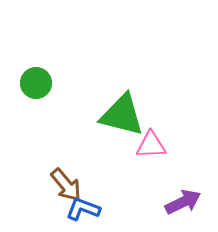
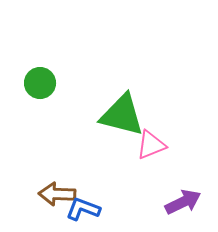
green circle: moved 4 px right
pink triangle: rotated 20 degrees counterclockwise
brown arrow: moved 9 px left, 9 px down; rotated 132 degrees clockwise
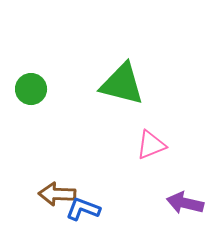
green circle: moved 9 px left, 6 px down
green triangle: moved 31 px up
purple arrow: moved 2 px right, 1 px down; rotated 141 degrees counterclockwise
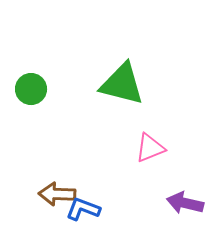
pink triangle: moved 1 px left, 3 px down
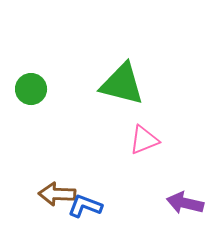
pink triangle: moved 6 px left, 8 px up
blue L-shape: moved 2 px right, 3 px up
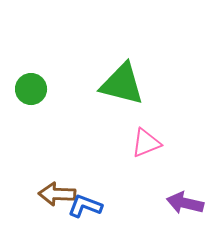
pink triangle: moved 2 px right, 3 px down
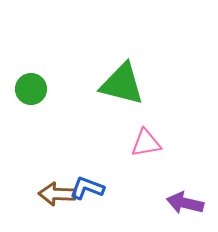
pink triangle: rotated 12 degrees clockwise
blue L-shape: moved 2 px right, 18 px up
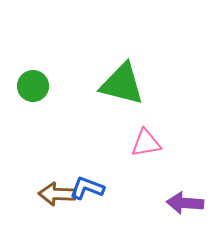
green circle: moved 2 px right, 3 px up
purple arrow: rotated 9 degrees counterclockwise
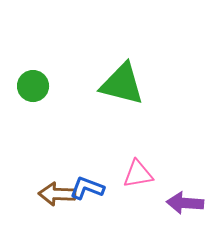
pink triangle: moved 8 px left, 31 px down
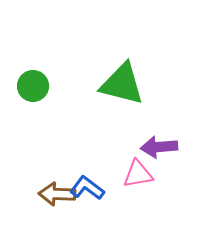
blue L-shape: rotated 16 degrees clockwise
purple arrow: moved 26 px left, 56 px up; rotated 9 degrees counterclockwise
